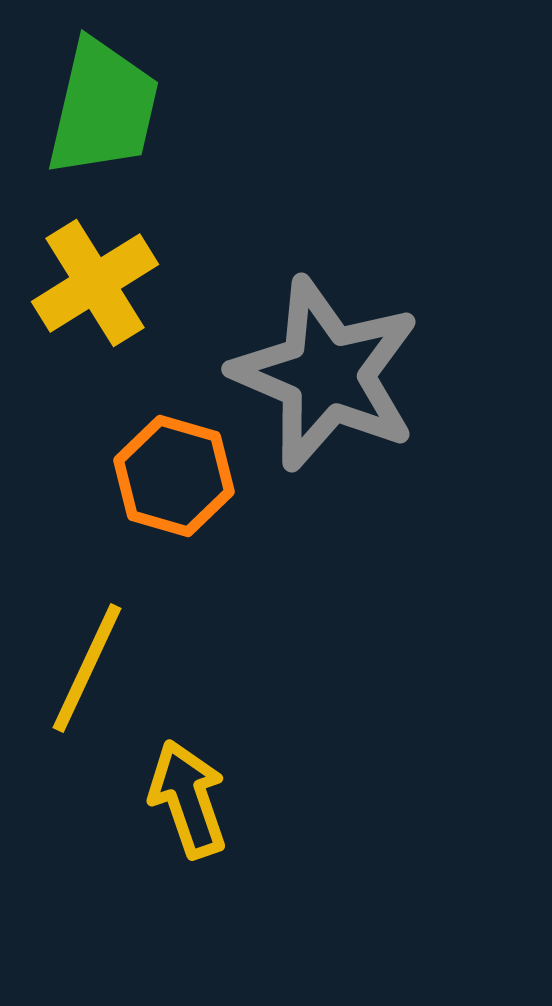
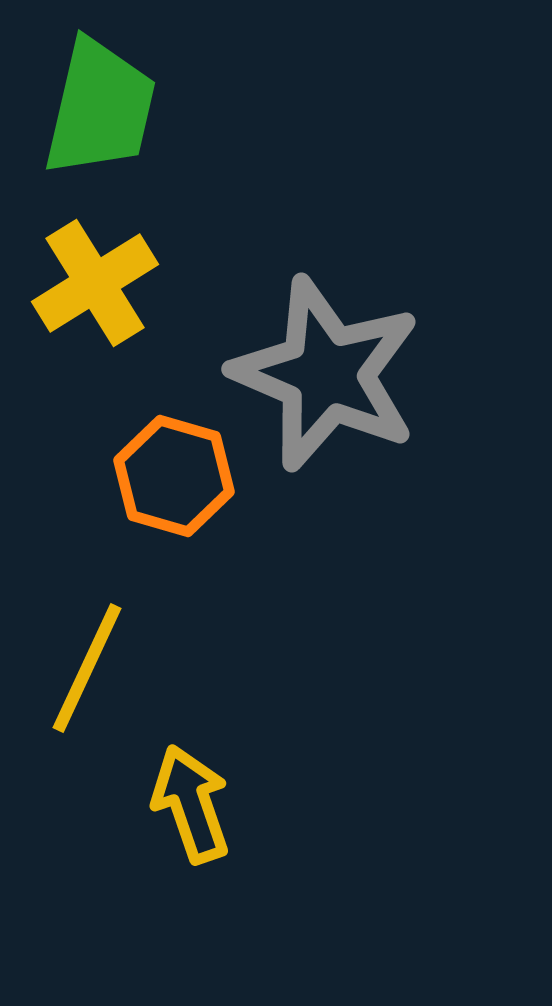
green trapezoid: moved 3 px left
yellow arrow: moved 3 px right, 5 px down
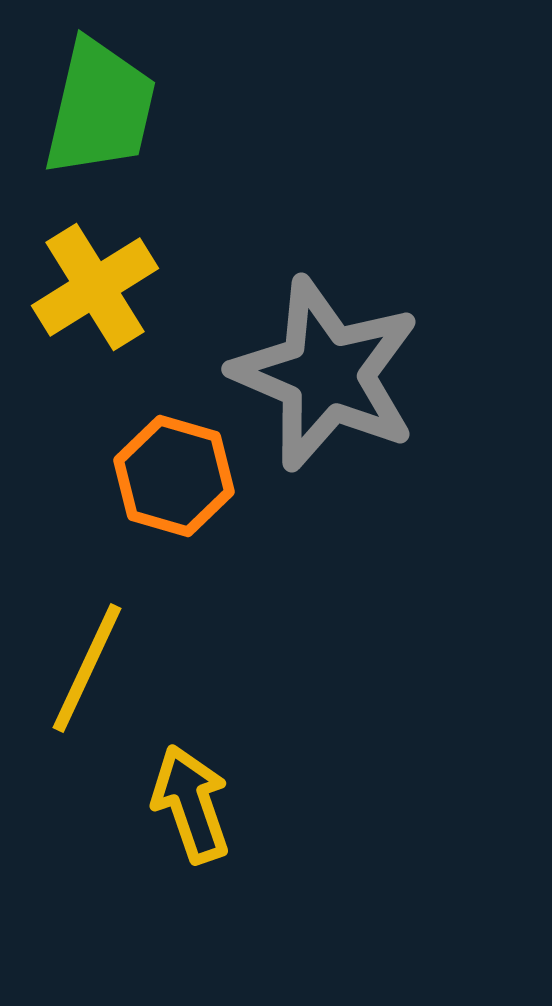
yellow cross: moved 4 px down
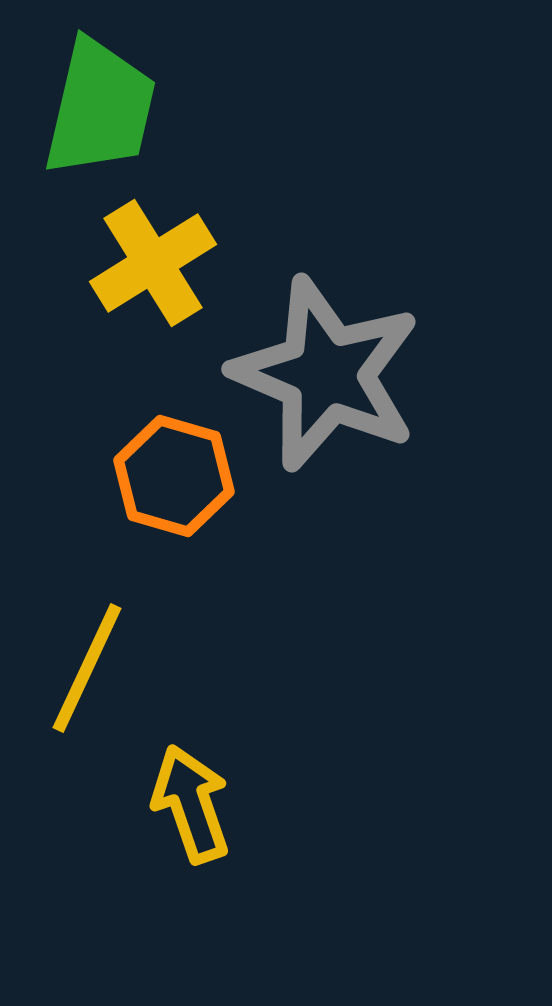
yellow cross: moved 58 px right, 24 px up
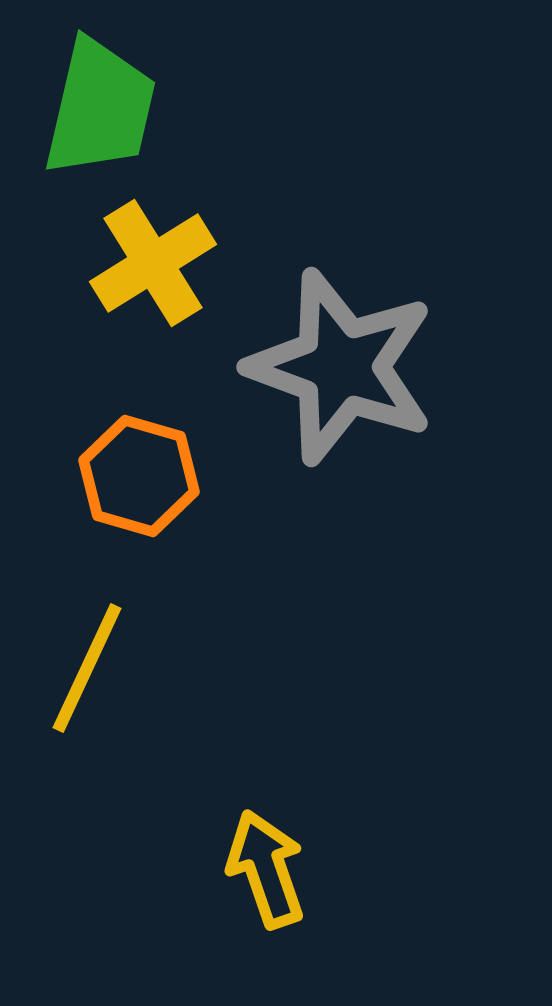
gray star: moved 15 px right, 7 px up; rotated 3 degrees counterclockwise
orange hexagon: moved 35 px left
yellow arrow: moved 75 px right, 65 px down
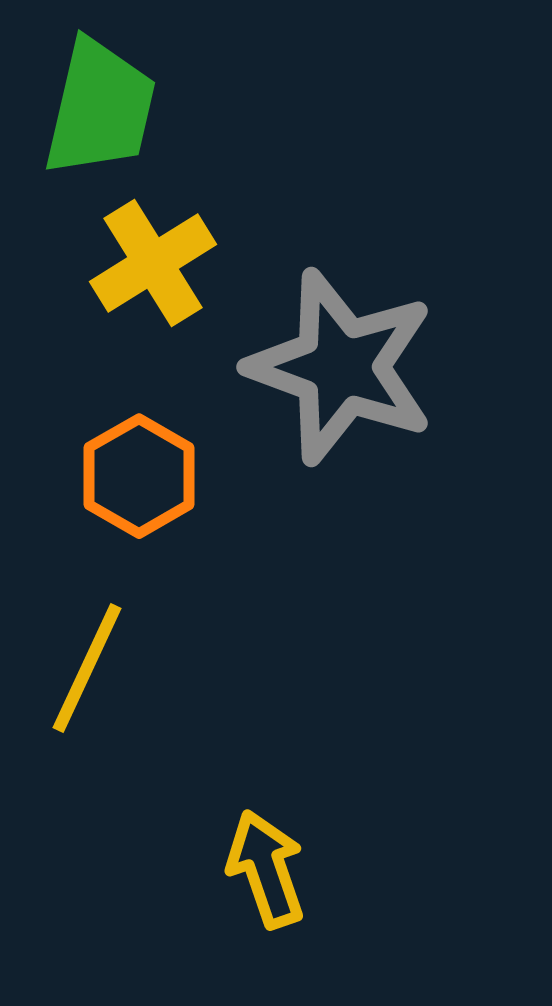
orange hexagon: rotated 14 degrees clockwise
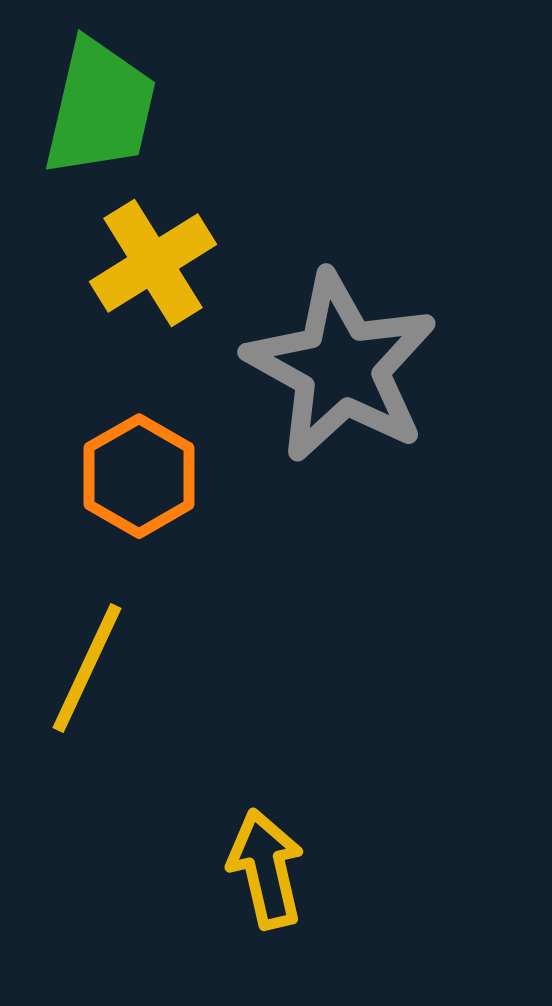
gray star: rotated 9 degrees clockwise
yellow arrow: rotated 6 degrees clockwise
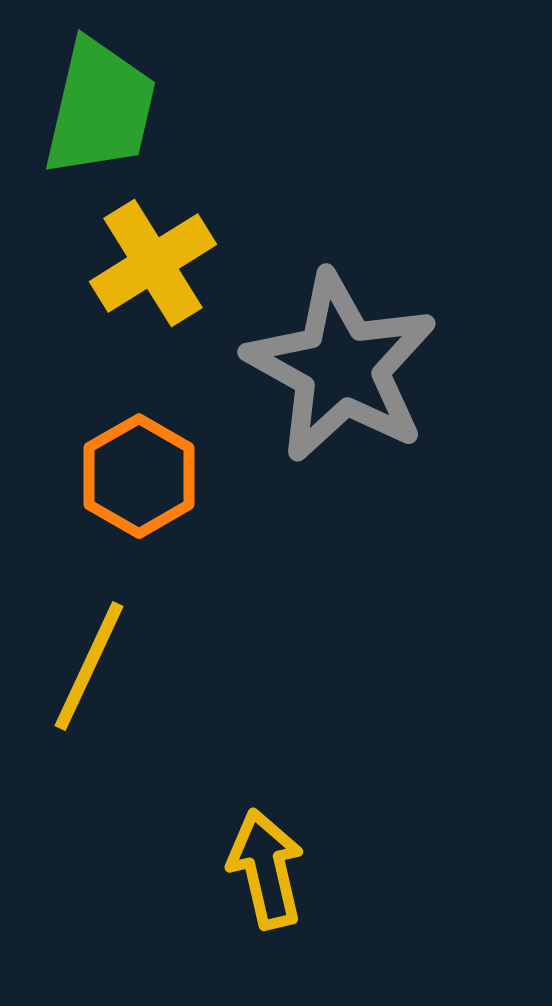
yellow line: moved 2 px right, 2 px up
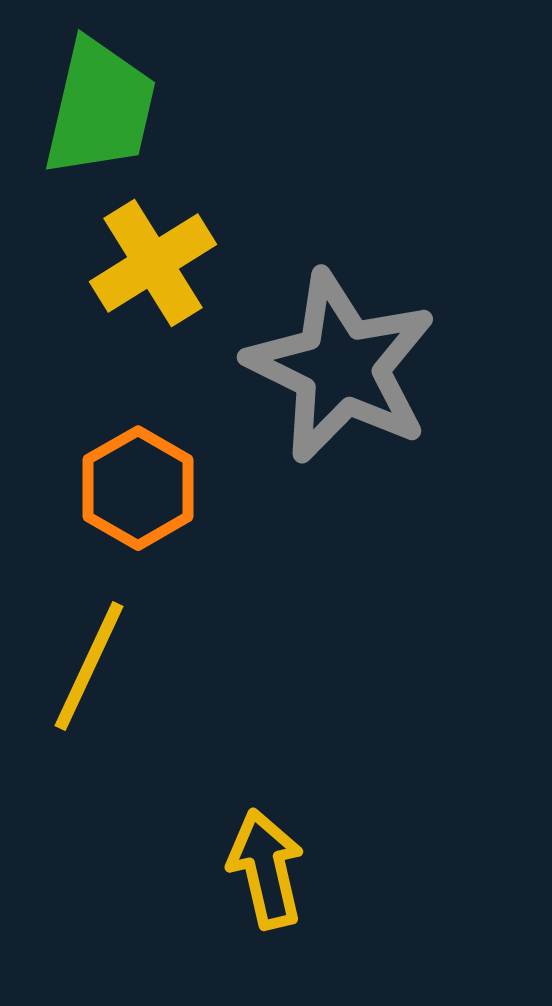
gray star: rotated 3 degrees counterclockwise
orange hexagon: moved 1 px left, 12 px down
